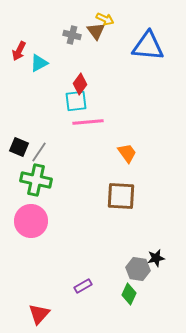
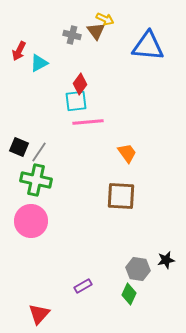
black star: moved 10 px right, 2 px down
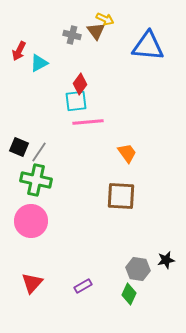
red triangle: moved 7 px left, 31 px up
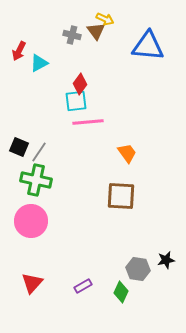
green diamond: moved 8 px left, 2 px up
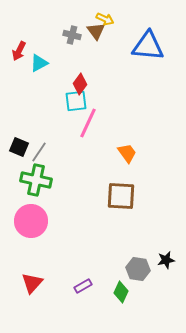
pink line: moved 1 px down; rotated 60 degrees counterclockwise
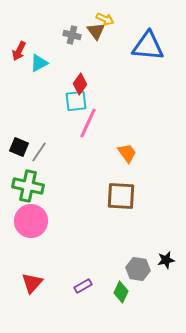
green cross: moved 8 px left, 6 px down
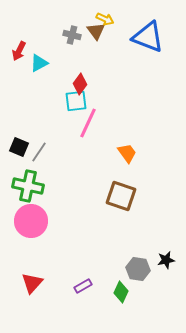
blue triangle: moved 9 px up; rotated 16 degrees clockwise
brown square: rotated 16 degrees clockwise
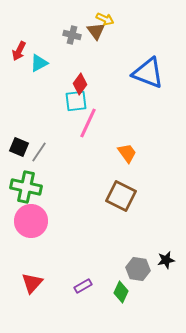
blue triangle: moved 36 px down
green cross: moved 2 px left, 1 px down
brown square: rotated 8 degrees clockwise
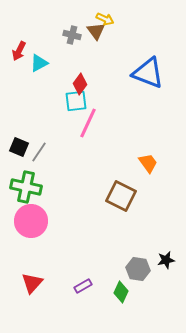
orange trapezoid: moved 21 px right, 10 px down
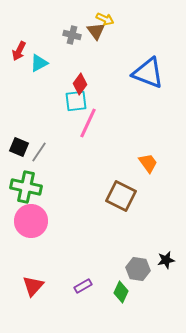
red triangle: moved 1 px right, 3 px down
